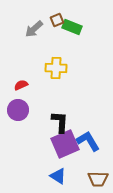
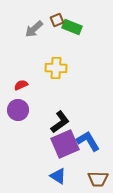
black L-shape: rotated 50 degrees clockwise
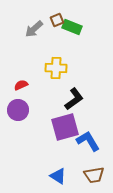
black L-shape: moved 14 px right, 23 px up
purple square: moved 17 px up; rotated 8 degrees clockwise
brown trapezoid: moved 4 px left, 4 px up; rotated 10 degrees counterclockwise
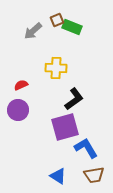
gray arrow: moved 1 px left, 2 px down
blue L-shape: moved 2 px left, 7 px down
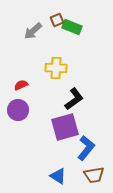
blue L-shape: rotated 70 degrees clockwise
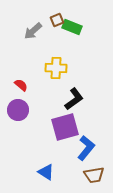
red semicircle: rotated 64 degrees clockwise
blue triangle: moved 12 px left, 4 px up
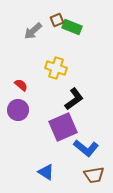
yellow cross: rotated 15 degrees clockwise
purple square: moved 2 px left; rotated 8 degrees counterclockwise
blue L-shape: rotated 90 degrees clockwise
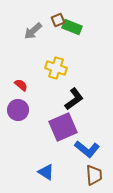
brown square: moved 1 px right
blue L-shape: moved 1 px right, 1 px down
brown trapezoid: rotated 85 degrees counterclockwise
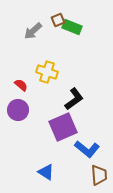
yellow cross: moved 9 px left, 4 px down
brown trapezoid: moved 5 px right
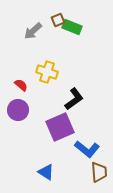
purple square: moved 3 px left
brown trapezoid: moved 3 px up
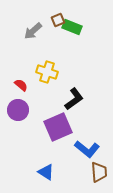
purple square: moved 2 px left
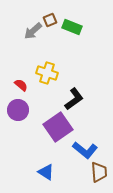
brown square: moved 8 px left
yellow cross: moved 1 px down
purple square: rotated 12 degrees counterclockwise
blue L-shape: moved 2 px left, 1 px down
